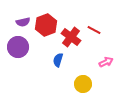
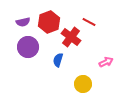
red hexagon: moved 3 px right, 3 px up
red line: moved 5 px left, 8 px up
purple circle: moved 10 px right
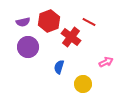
red hexagon: moved 1 px up
blue semicircle: moved 1 px right, 7 px down
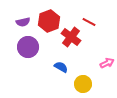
pink arrow: moved 1 px right, 1 px down
blue semicircle: moved 2 px right; rotated 104 degrees clockwise
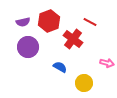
red line: moved 1 px right
red cross: moved 2 px right, 2 px down
pink arrow: rotated 40 degrees clockwise
blue semicircle: moved 1 px left
yellow circle: moved 1 px right, 1 px up
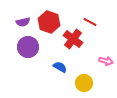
red hexagon: moved 1 px down; rotated 20 degrees counterclockwise
pink arrow: moved 1 px left, 2 px up
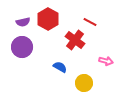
red hexagon: moved 1 px left, 3 px up; rotated 10 degrees clockwise
red cross: moved 2 px right, 1 px down
purple circle: moved 6 px left
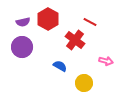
blue semicircle: moved 1 px up
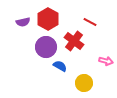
red cross: moved 1 px left, 1 px down
purple circle: moved 24 px right
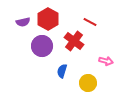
purple circle: moved 4 px left, 1 px up
blue semicircle: moved 2 px right, 5 px down; rotated 104 degrees counterclockwise
yellow circle: moved 4 px right
